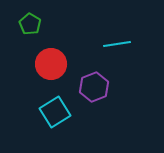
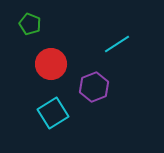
green pentagon: rotated 10 degrees counterclockwise
cyan line: rotated 24 degrees counterclockwise
cyan square: moved 2 px left, 1 px down
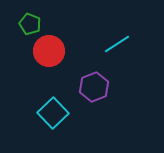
red circle: moved 2 px left, 13 px up
cyan square: rotated 12 degrees counterclockwise
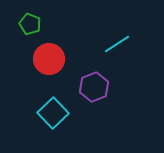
red circle: moved 8 px down
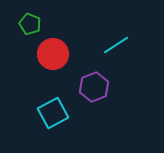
cyan line: moved 1 px left, 1 px down
red circle: moved 4 px right, 5 px up
cyan square: rotated 16 degrees clockwise
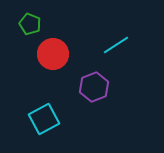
cyan square: moved 9 px left, 6 px down
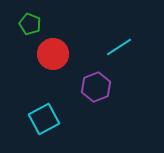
cyan line: moved 3 px right, 2 px down
purple hexagon: moved 2 px right
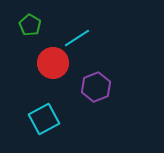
green pentagon: moved 1 px down; rotated 10 degrees clockwise
cyan line: moved 42 px left, 9 px up
red circle: moved 9 px down
